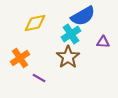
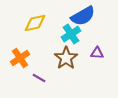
purple triangle: moved 6 px left, 11 px down
brown star: moved 2 px left, 1 px down
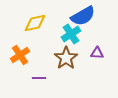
orange cross: moved 3 px up
purple line: rotated 32 degrees counterclockwise
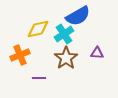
blue semicircle: moved 5 px left
yellow diamond: moved 3 px right, 6 px down
cyan cross: moved 7 px left
orange cross: rotated 12 degrees clockwise
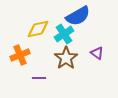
purple triangle: rotated 32 degrees clockwise
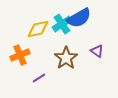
blue semicircle: moved 1 px right, 2 px down
cyan cross: moved 2 px left, 10 px up
purple triangle: moved 2 px up
purple line: rotated 32 degrees counterclockwise
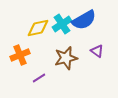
blue semicircle: moved 5 px right, 2 px down
yellow diamond: moved 1 px up
brown star: rotated 20 degrees clockwise
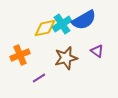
yellow diamond: moved 7 px right
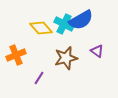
blue semicircle: moved 3 px left
cyan cross: moved 2 px right; rotated 30 degrees counterclockwise
yellow diamond: moved 4 px left; rotated 60 degrees clockwise
orange cross: moved 4 px left
purple line: rotated 24 degrees counterclockwise
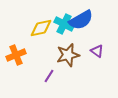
yellow diamond: rotated 60 degrees counterclockwise
brown star: moved 2 px right, 3 px up
purple line: moved 10 px right, 2 px up
